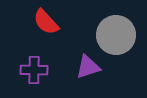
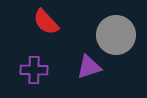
purple triangle: moved 1 px right
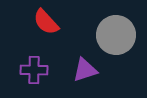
purple triangle: moved 4 px left, 3 px down
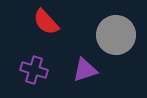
purple cross: rotated 16 degrees clockwise
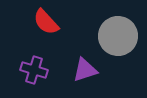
gray circle: moved 2 px right, 1 px down
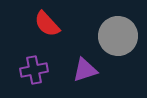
red semicircle: moved 1 px right, 2 px down
purple cross: rotated 28 degrees counterclockwise
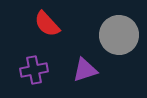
gray circle: moved 1 px right, 1 px up
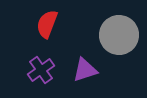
red semicircle: rotated 64 degrees clockwise
purple cross: moved 7 px right; rotated 24 degrees counterclockwise
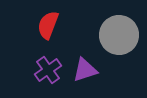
red semicircle: moved 1 px right, 1 px down
purple cross: moved 7 px right
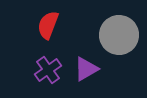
purple triangle: moved 1 px right, 1 px up; rotated 12 degrees counterclockwise
